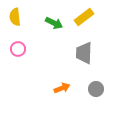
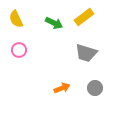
yellow semicircle: moved 1 px right, 2 px down; rotated 18 degrees counterclockwise
pink circle: moved 1 px right, 1 px down
gray trapezoid: moved 2 px right; rotated 75 degrees counterclockwise
gray circle: moved 1 px left, 1 px up
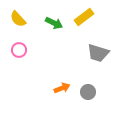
yellow semicircle: moved 2 px right; rotated 18 degrees counterclockwise
gray trapezoid: moved 12 px right
gray circle: moved 7 px left, 4 px down
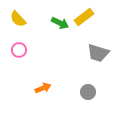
green arrow: moved 6 px right
orange arrow: moved 19 px left
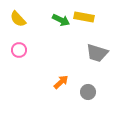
yellow rectangle: rotated 48 degrees clockwise
green arrow: moved 1 px right, 3 px up
gray trapezoid: moved 1 px left
orange arrow: moved 18 px right, 6 px up; rotated 21 degrees counterclockwise
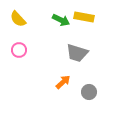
gray trapezoid: moved 20 px left
orange arrow: moved 2 px right
gray circle: moved 1 px right
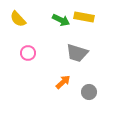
pink circle: moved 9 px right, 3 px down
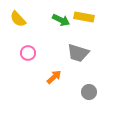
gray trapezoid: moved 1 px right
orange arrow: moved 9 px left, 5 px up
